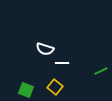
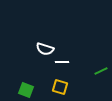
white line: moved 1 px up
yellow square: moved 5 px right; rotated 21 degrees counterclockwise
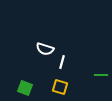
white line: rotated 72 degrees counterclockwise
green line: moved 4 px down; rotated 24 degrees clockwise
green square: moved 1 px left, 2 px up
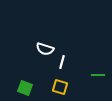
green line: moved 3 px left
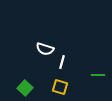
green square: rotated 21 degrees clockwise
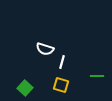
green line: moved 1 px left, 1 px down
yellow square: moved 1 px right, 2 px up
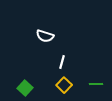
white semicircle: moved 13 px up
green line: moved 1 px left, 8 px down
yellow square: moved 3 px right; rotated 28 degrees clockwise
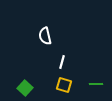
white semicircle: rotated 60 degrees clockwise
yellow square: rotated 28 degrees counterclockwise
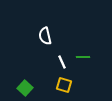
white line: rotated 40 degrees counterclockwise
green line: moved 13 px left, 27 px up
